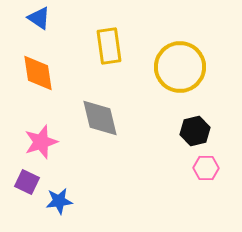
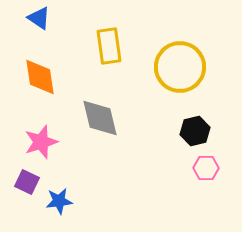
orange diamond: moved 2 px right, 4 px down
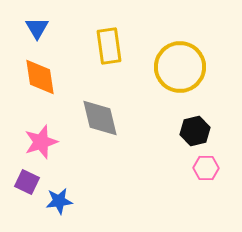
blue triangle: moved 2 px left, 10 px down; rotated 25 degrees clockwise
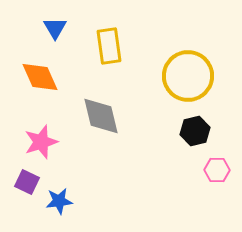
blue triangle: moved 18 px right
yellow circle: moved 8 px right, 9 px down
orange diamond: rotated 15 degrees counterclockwise
gray diamond: moved 1 px right, 2 px up
pink hexagon: moved 11 px right, 2 px down
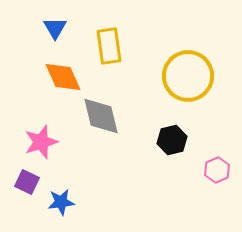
orange diamond: moved 23 px right
black hexagon: moved 23 px left, 9 px down
pink hexagon: rotated 25 degrees counterclockwise
blue star: moved 2 px right, 1 px down
